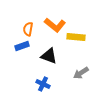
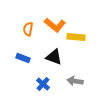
blue rectangle: moved 1 px right, 12 px down; rotated 40 degrees clockwise
black triangle: moved 5 px right, 1 px down
gray arrow: moved 6 px left, 8 px down; rotated 42 degrees clockwise
blue cross: rotated 16 degrees clockwise
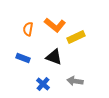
yellow rectangle: rotated 30 degrees counterclockwise
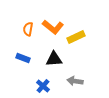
orange L-shape: moved 2 px left, 2 px down
black triangle: moved 2 px down; rotated 24 degrees counterclockwise
blue cross: moved 2 px down
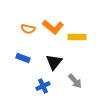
orange semicircle: rotated 88 degrees counterclockwise
yellow rectangle: moved 1 px right; rotated 24 degrees clockwise
black triangle: moved 3 px down; rotated 48 degrees counterclockwise
gray arrow: rotated 140 degrees counterclockwise
blue cross: rotated 24 degrees clockwise
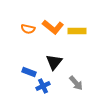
yellow rectangle: moved 6 px up
blue rectangle: moved 6 px right, 14 px down
gray arrow: moved 1 px right, 2 px down
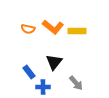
blue rectangle: rotated 32 degrees clockwise
blue cross: moved 1 px down; rotated 24 degrees clockwise
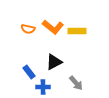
black triangle: rotated 24 degrees clockwise
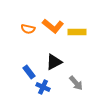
orange L-shape: moved 1 px up
yellow rectangle: moved 1 px down
blue cross: rotated 24 degrees clockwise
